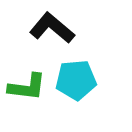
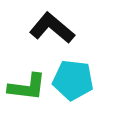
cyan pentagon: moved 3 px left; rotated 12 degrees clockwise
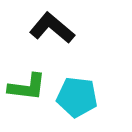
cyan pentagon: moved 4 px right, 17 px down
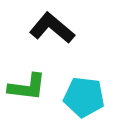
cyan pentagon: moved 7 px right
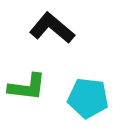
cyan pentagon: moved 4 px right, 1 px down
